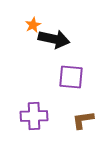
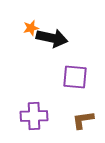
orange star: moved 2 px left, 3 px down; rotated 14 degrees clockwise
black arrow: moved 2 px left, 1 px up
purple square: moved 4 px right
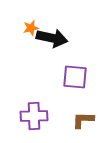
brown L-shape: rotated 10 degrees clockwise
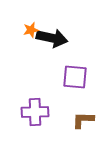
orange star: moved 2 px down
purple cross: moved 1 px right, 4 px up
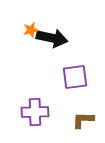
purple square: rotated 12 degrees counterclockwise
